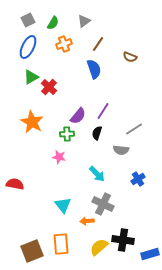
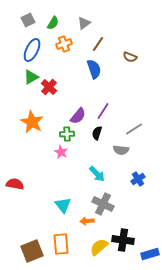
gray triangle: moved 2 px down
blue ellipse: moved 4 px right, 3 px down
pink star: moved 2 px right, 5 px up; rotated 16 degrees clockwise
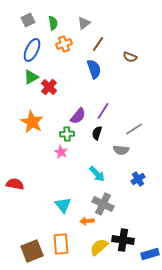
green semicircle: rotated 40 degrees counterclockwise
